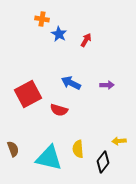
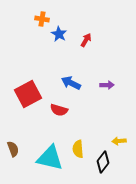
cyan triangle: moved 1 px right
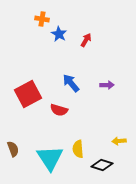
blue arrow: rotated 24 degrees clockwise
cyan triangle: rotated 44 degrees clockwise
black diamond: moved 1 px left, 3 px down; rotated 70 degrees clockwise
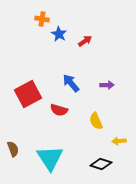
red arrow: moved 1 px left, 1 px down; rotated 24 degrees clockwise
yellow semicircle: moved 18 px right, 28 px up; rotated 18 degrees counterclockwise
black diamond: moved 1 px left, 1 px up
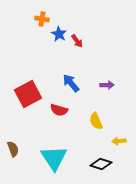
red arrow: moved 8 px left; rotated 88 degrees clockwise
cyan triangle: moved 4 px right
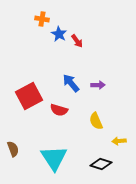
purple arrow: moved 9 px left
red square: moved 1 px right, 2 px down
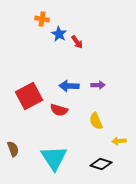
red arrow: moved 1 px down
blue arrow: moved 2 px left, 3 px down; rotated 48 degrees counterclockwise
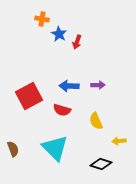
red arrow: rotated 56 degrees clockwise
red semicircle: moved 3 px right
cyan triangle: moved 1 px right, 10 px up; rotated 12 degrees counterclockwise
